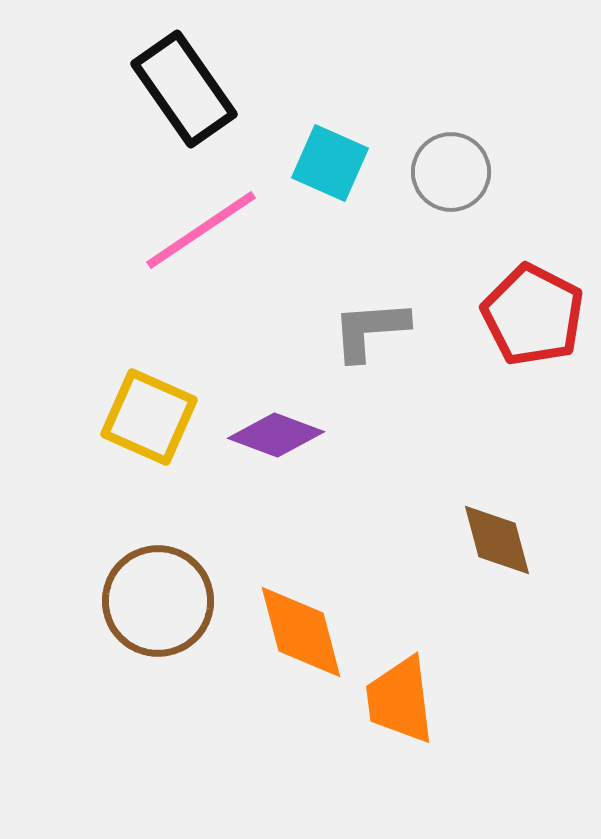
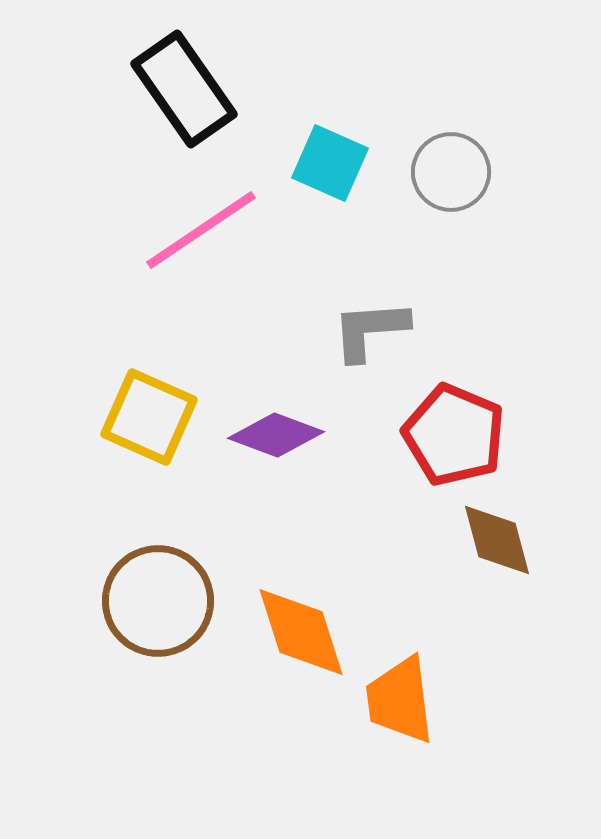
red pentagon: moved 79 px left, 120 px down; rotated 4 degrees counterclockwise
orange diamond: rotated 3 degrees counterclockwise
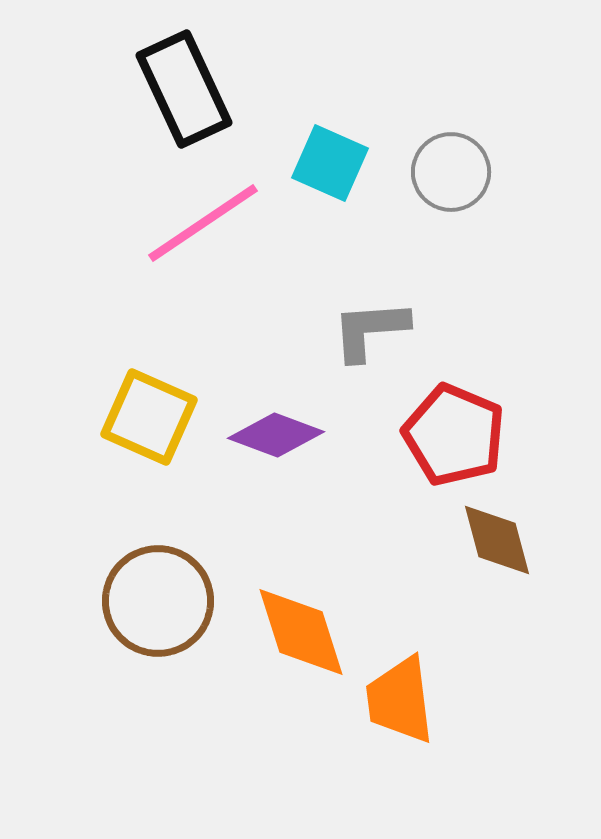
black rectangle: rotated 10 degrees clockwise
pink line: moved 2 px right, 7 px up
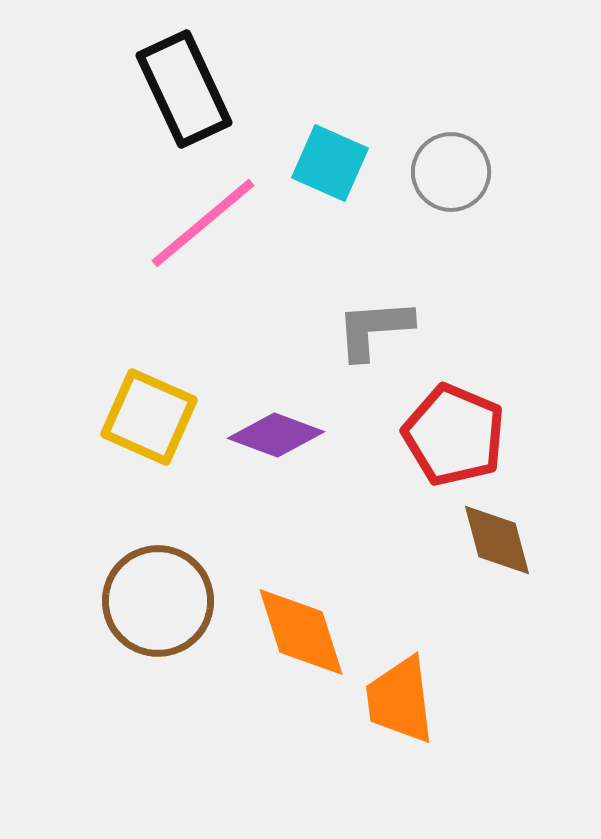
pink line: rotated 6 degrees counterclockwise
gray L-shape: moved 4 px right, 1 px up
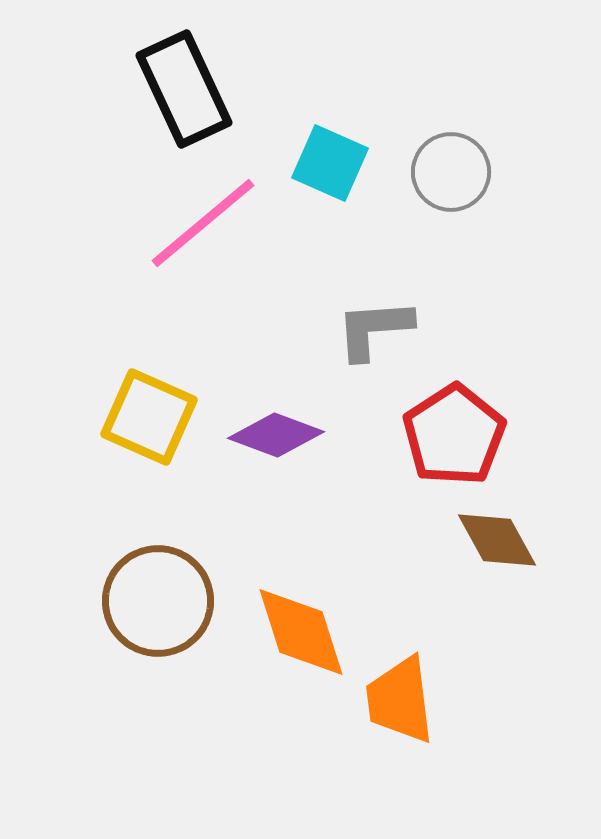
red pentagon: rotated 16 degrees clockwise
brown diamond: rotated 14 degrees counterclockwise
